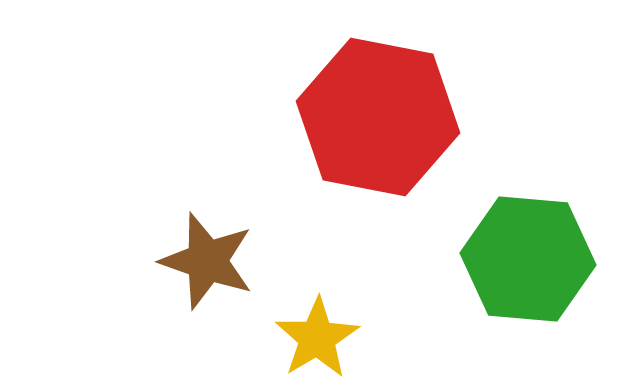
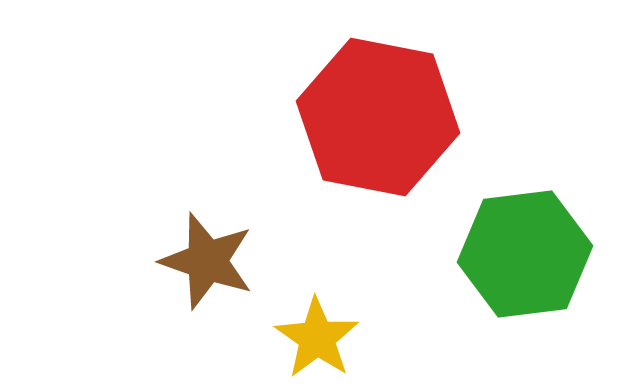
green hexagon: moved 3 px left, 5 px up; rotated 12 degrees counterclockwise
yellow star: rotated 6 degrees counterclockwise
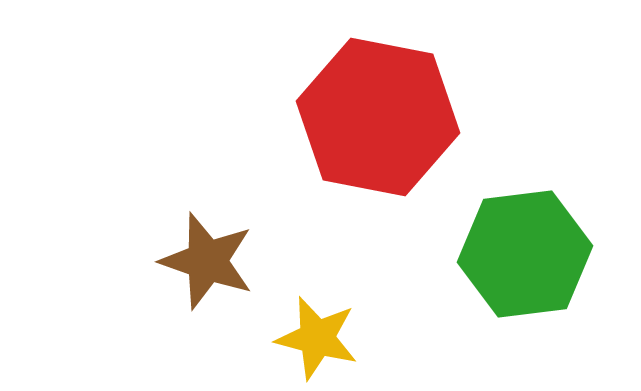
yellow star: rotated 20 degrees counterclockwise
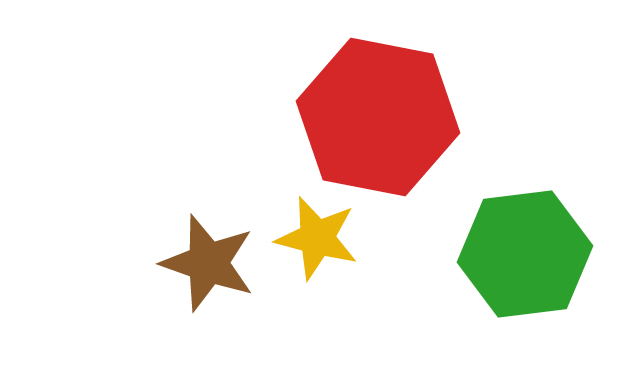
brown star: moved 1 px right, 2 px down
yellow star: moved 100 px up
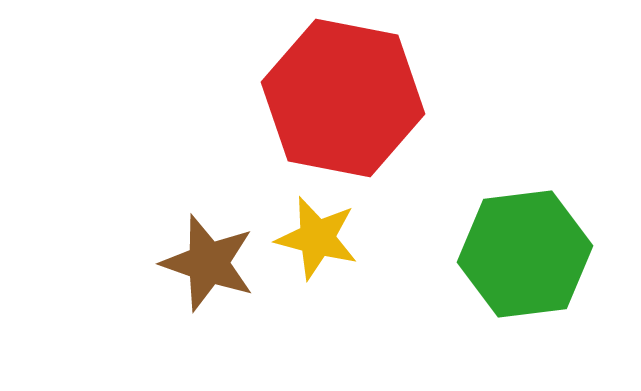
red hexagon: moved 35 px left, 19 px up
